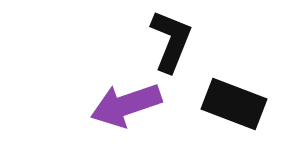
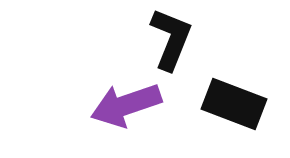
black L-shape: moved 2 px up
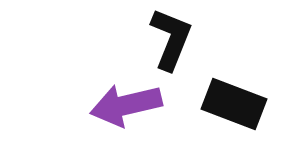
purple arrow: rotated 6 degrees clockwise
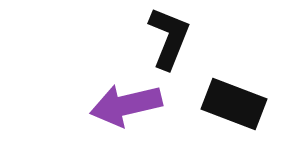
black L-shape: moved 2 px left, 1 px up
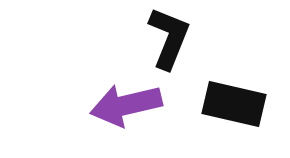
black rectangle: rotated 8 degrees counterclockwise
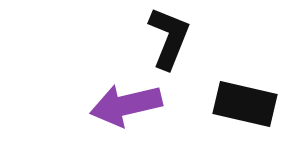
black rectangle: moved 11 px right
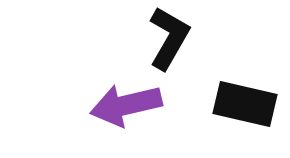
black L-shape: rotated 8 degrees clockwise
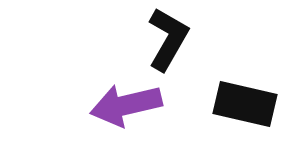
black L-shape: moved 1 px left, 1 px down
